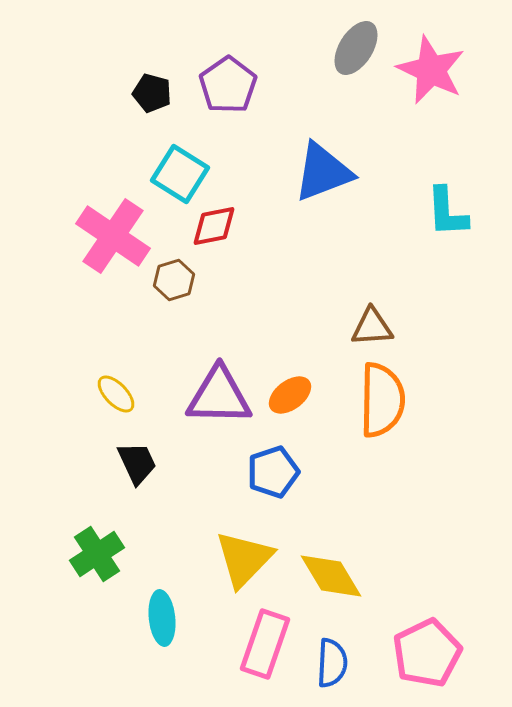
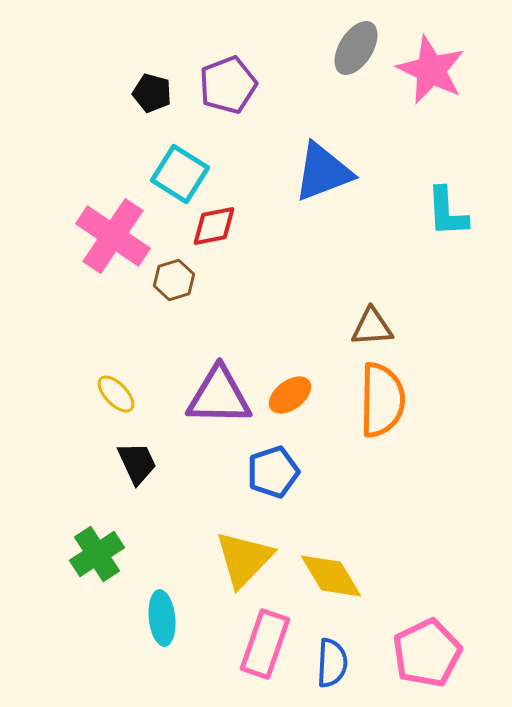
purple pentagon: rotated 14 degrees clockwise
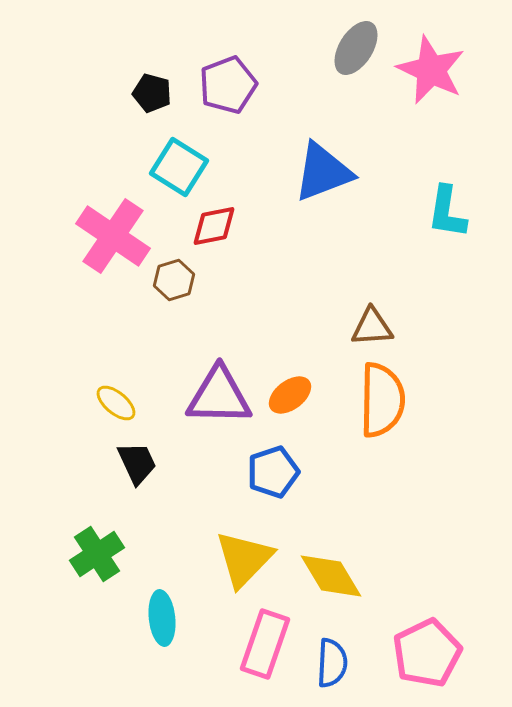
cyan square: moved 1 px left, 7 px up
cyan L-shape: rotated 12 degrees clockwise
yellow ellipse: moved 9 px down; rotated 6 degrees counterclockwise
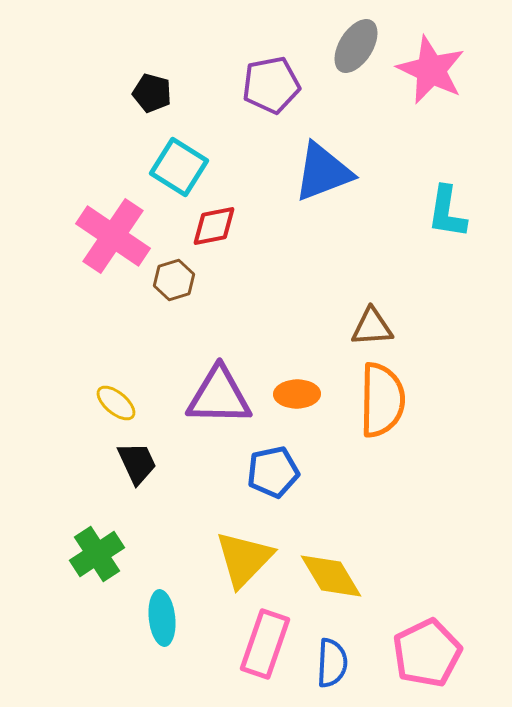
gray ellipse: moved 2 px up
purple pentagon: moved 43 px right; rotated 10 degrees clockwise
orange ellipse: moved 7 px right, 1 px up; rotated 36 degrees clockwise
blue pentagon: rotated 6 degrees clockwise
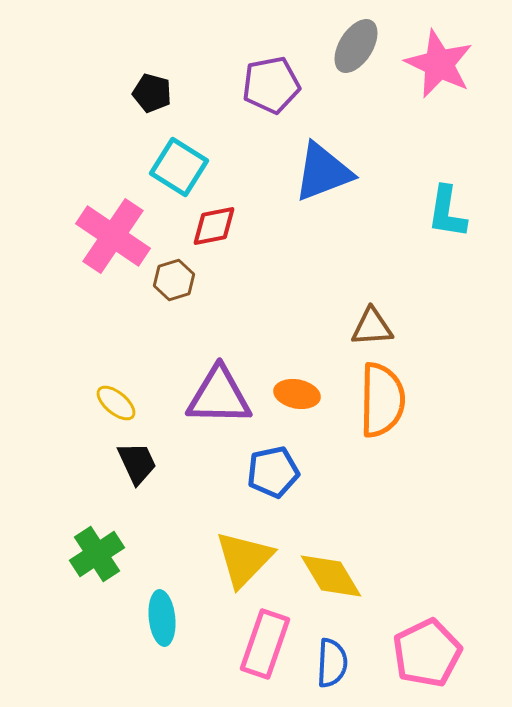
pink star: moved 8 px right, 6 px up
orange ellipse: rotated 12 degrees clockwise
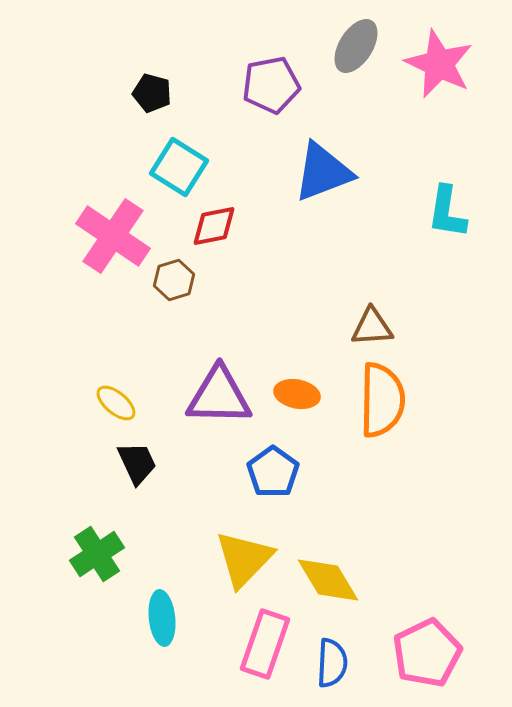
blue pentagon: rotated 24 degrees counterclockwise
yellow diamond: moved 3 px left, 4 px down
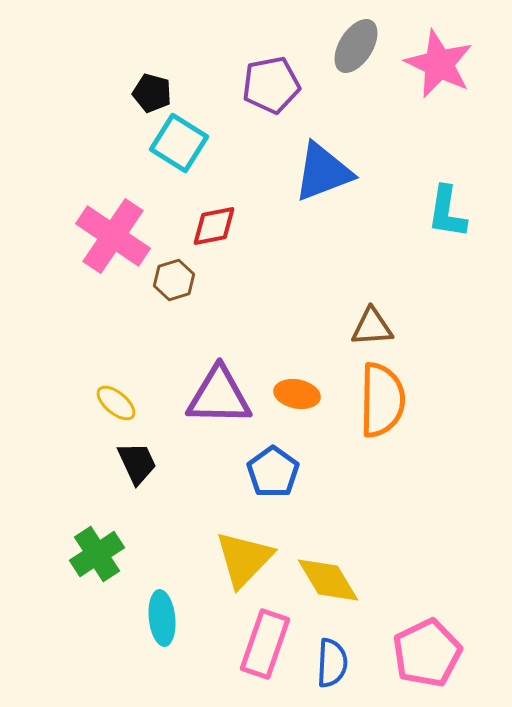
cyan square: moved 24 px up
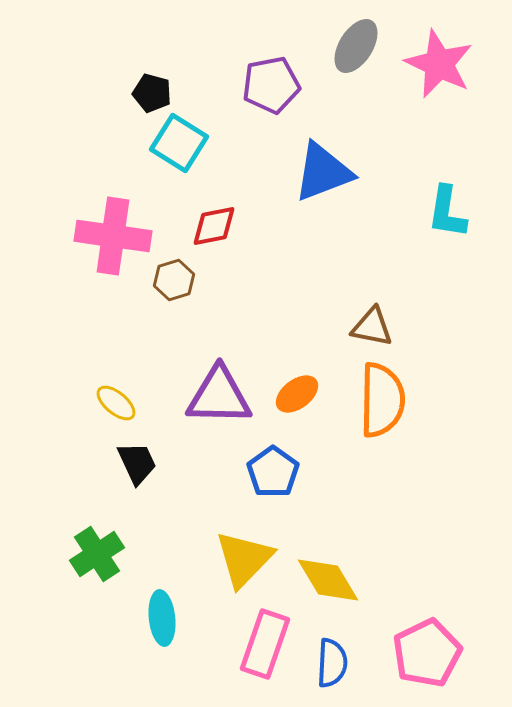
pink cross: rotated 26 degrees counterclockwise
brown triangle: rotated 15 degrees clockwise
orange ellipse: rotated 48 degrees counterclockwise
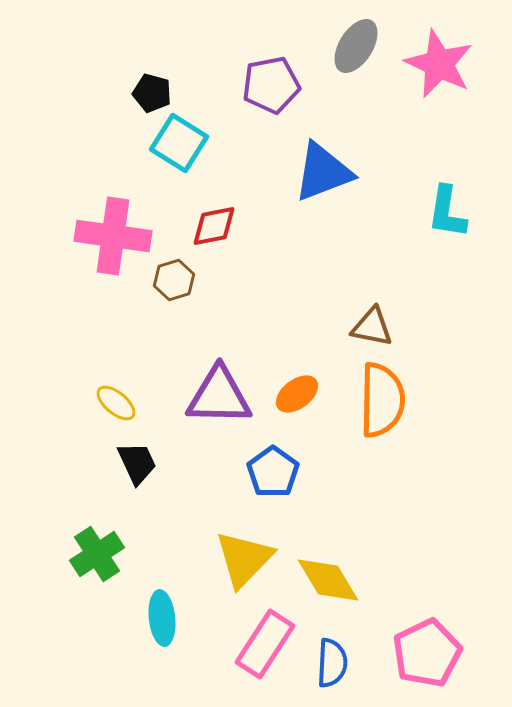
pink rectangle: rotated 14 degrees clockwise
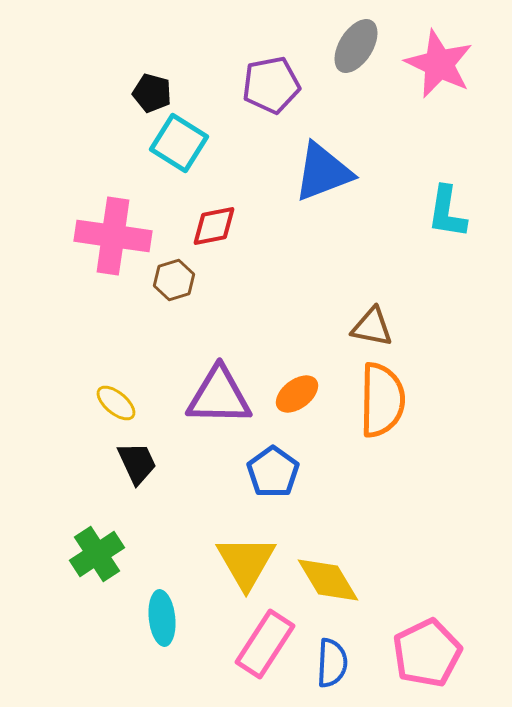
yellow triangle: moved 2 px right, 3 px down; rotated 14 degrees counterclockwise
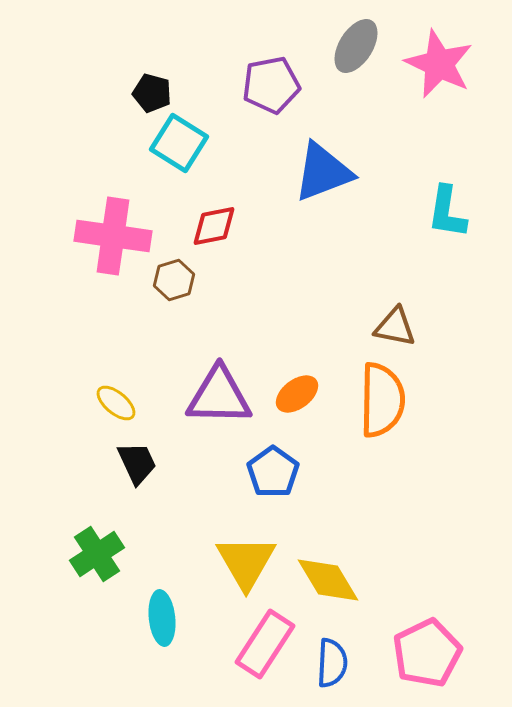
brown triangle: moved 23 px right
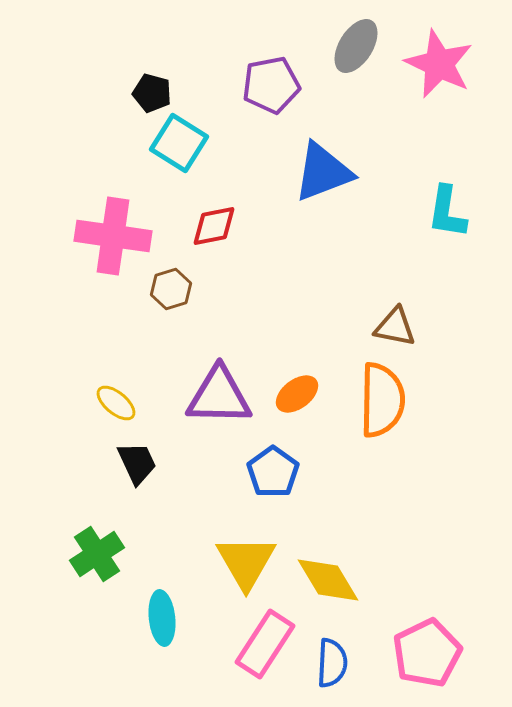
brown hexagon: moved 3 px left, 9 px down
